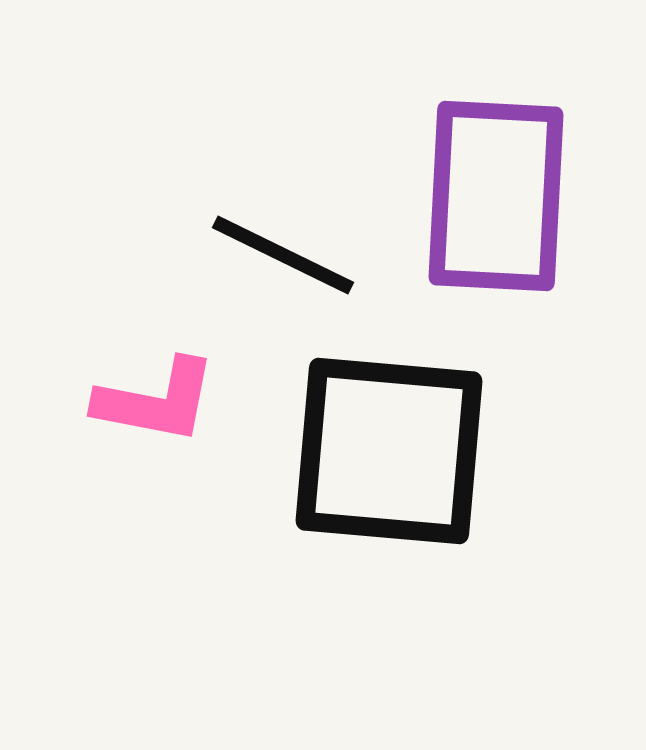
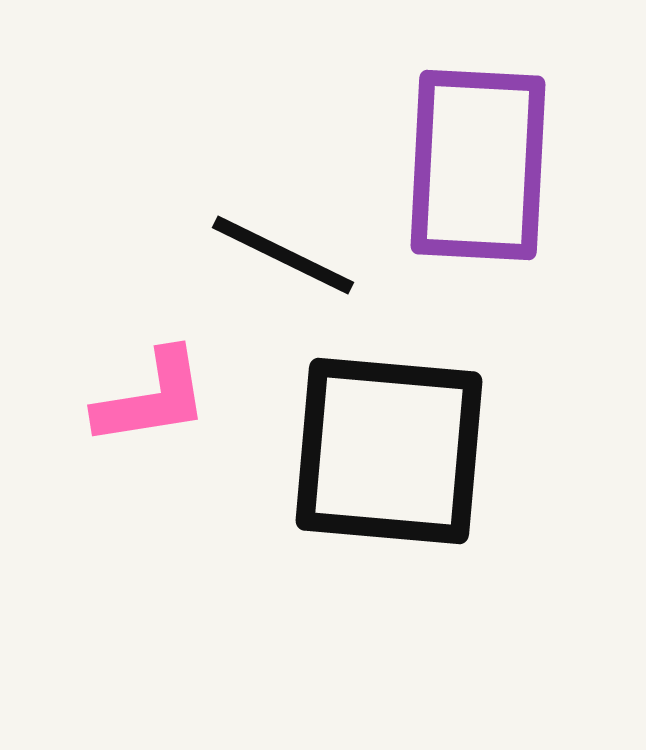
purple rectangle: moved 18 px left, 31 px up
pink L-shape: moved 4 px left, 3 px up; rotated 20 degrees counterclockwise
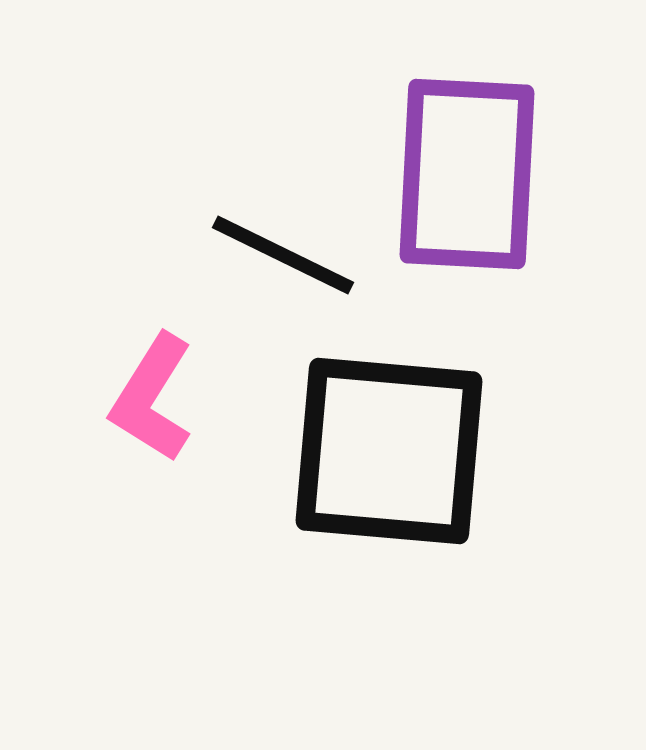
purple rectangle: moved 11 px left, 9 px down
pink L-shape: rotated 131 degrees clockwise
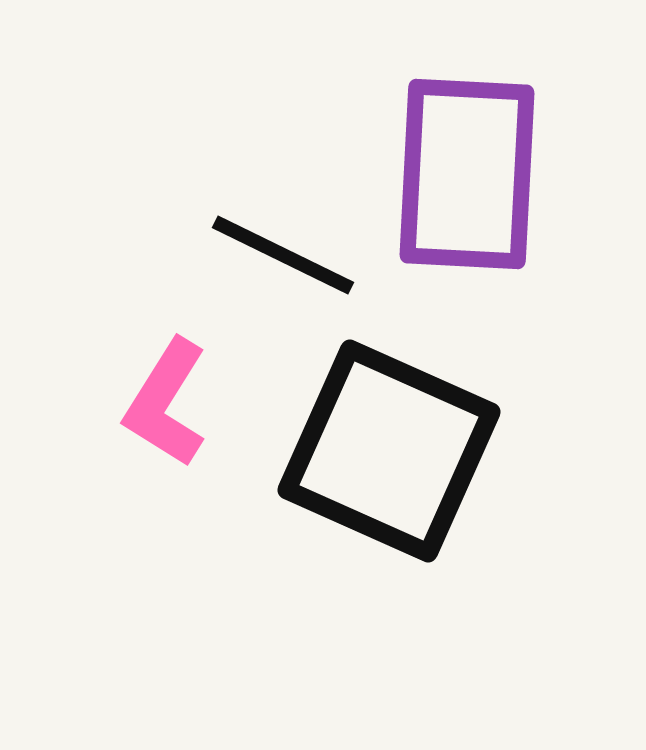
pink L-shape: moved 14 px right, 5 px down
black square: rotated 19 degrees clockwise
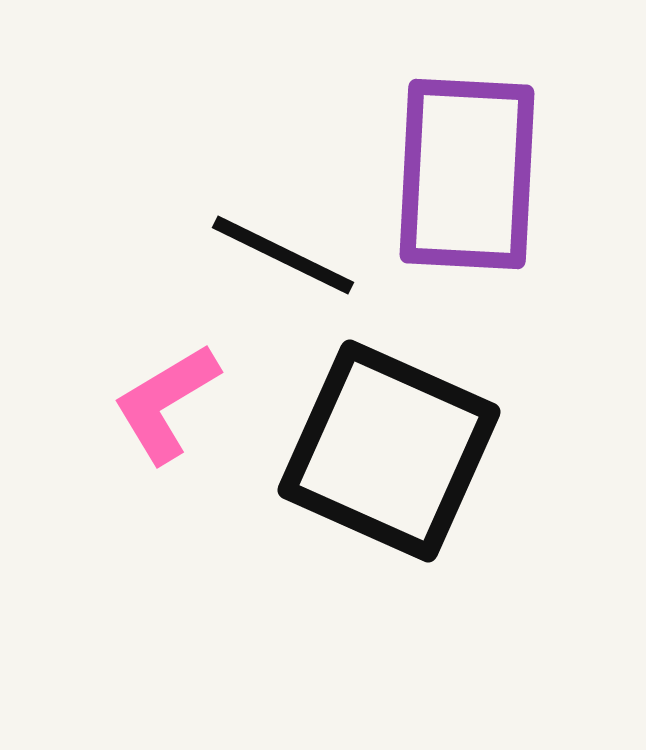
pink L-shape: rotated 27 degrees clockwise
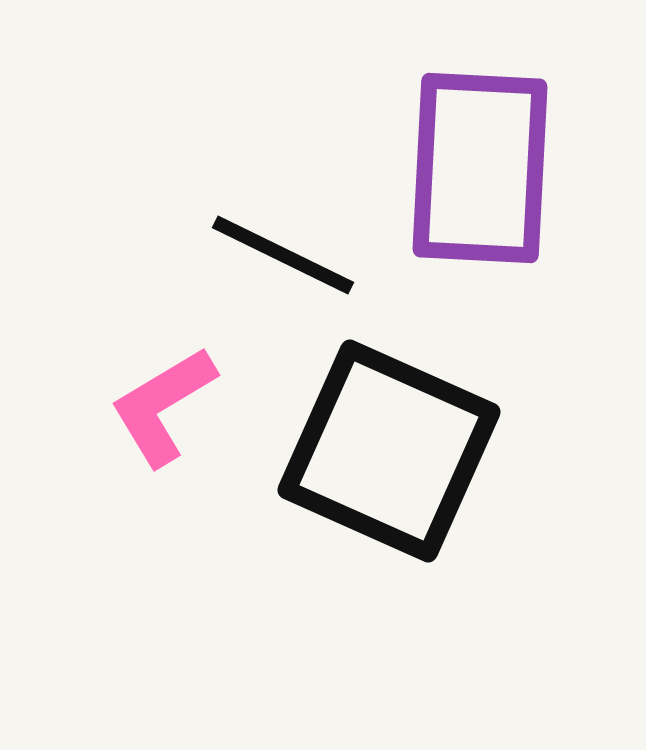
purple rectangle: moved 13 px right, 6 px up
pink L-shape: moved 3 px left, 3 px down
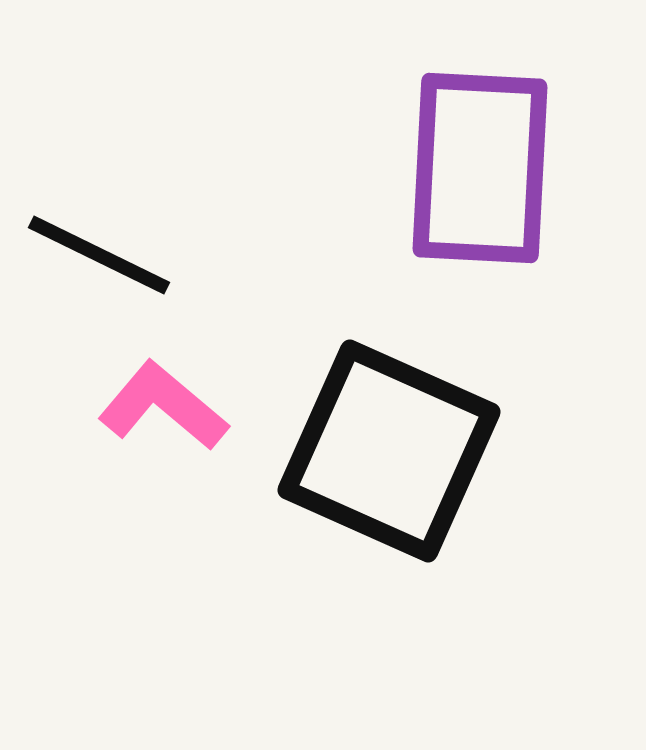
black line: moved 184 px left
pink L-shape: rotated 71 degrees clockwise
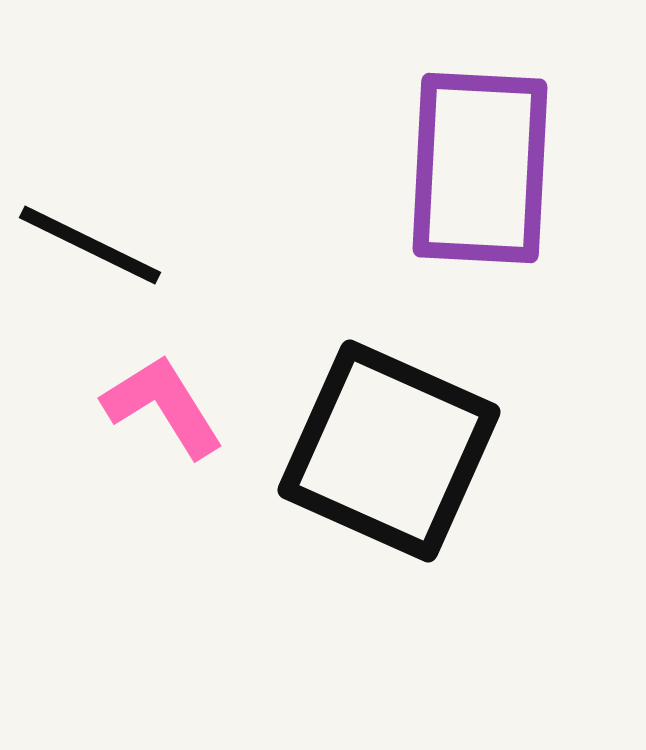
black line: moved 9 px left, 10 px up
pink L-shape: rotated 18 degrees clockwise
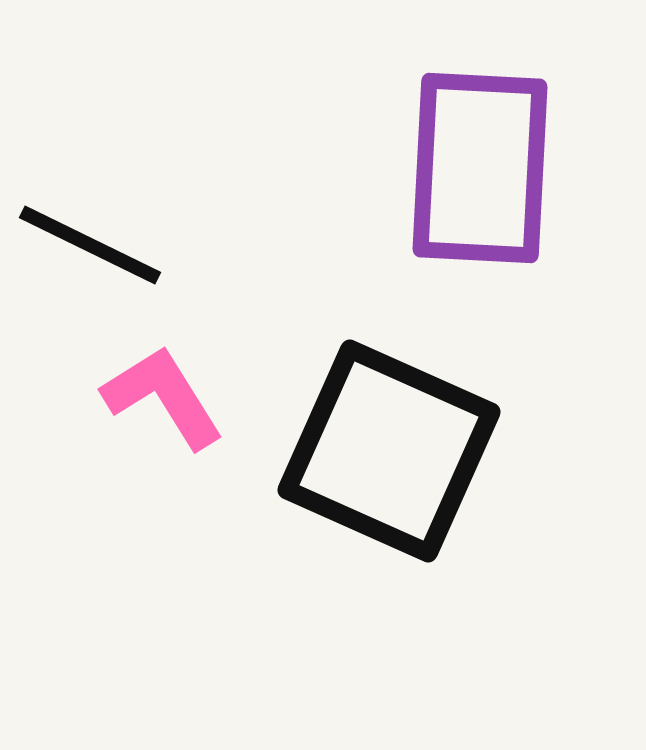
pink L-shape: moved 9 px up
